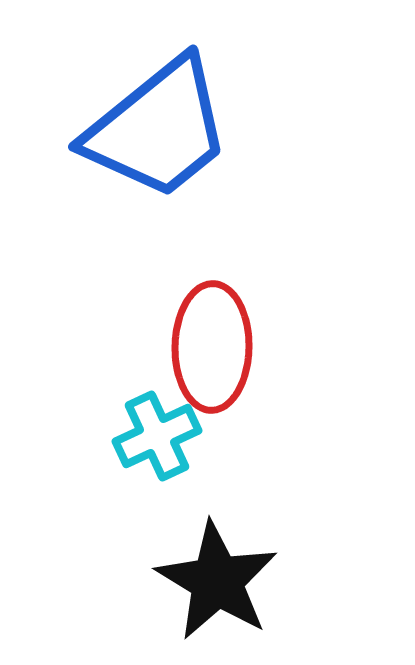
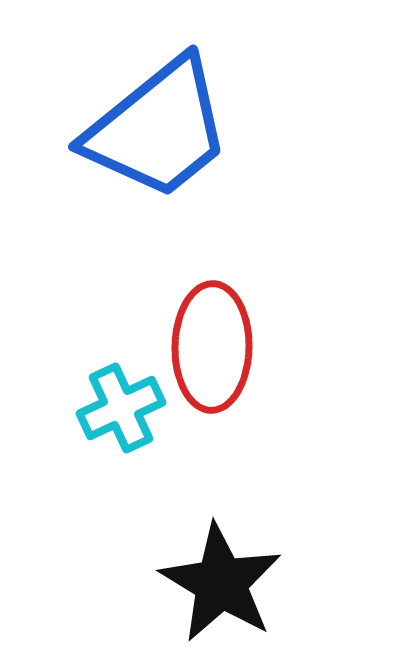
cyan cross: moved 36 px left, 28 px up
black star: moved 4 px right, 2 px down
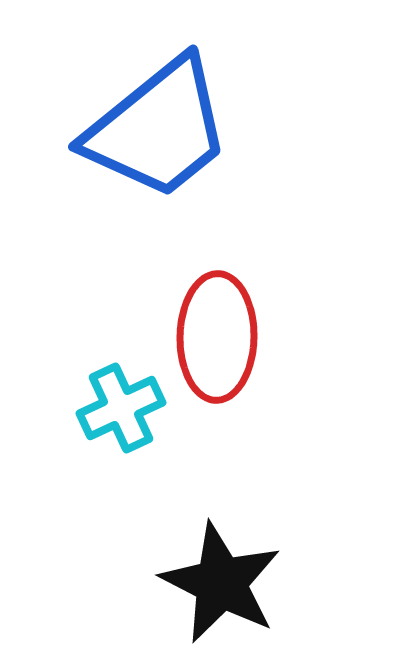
red ellipse: moved 5 px right, 10 px up
black star: rotated 4 degrees counterclockwise
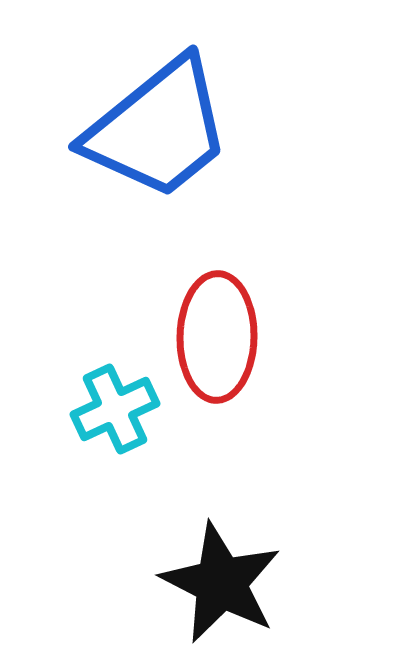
cyan cross: moved 6 px left, 1 px down
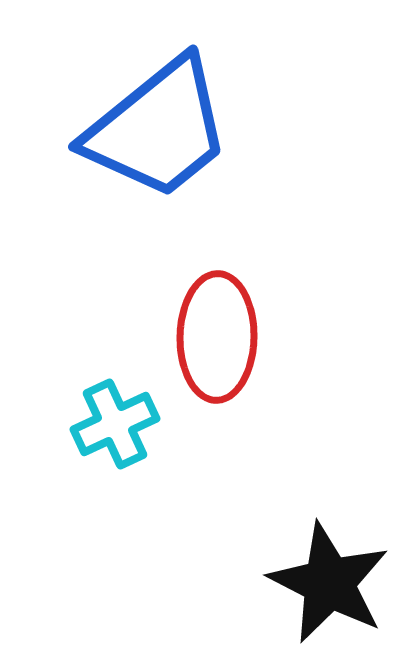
cyan cross: moved 15 px down
black star: moved 108 px right
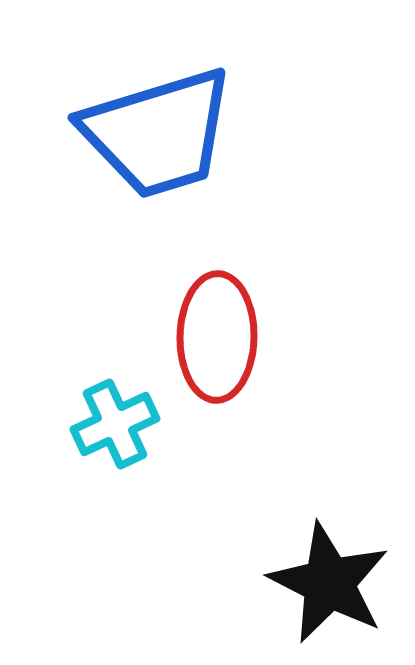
blue trapezoid: moved 4 px down; rotated 22 degrees clockwise
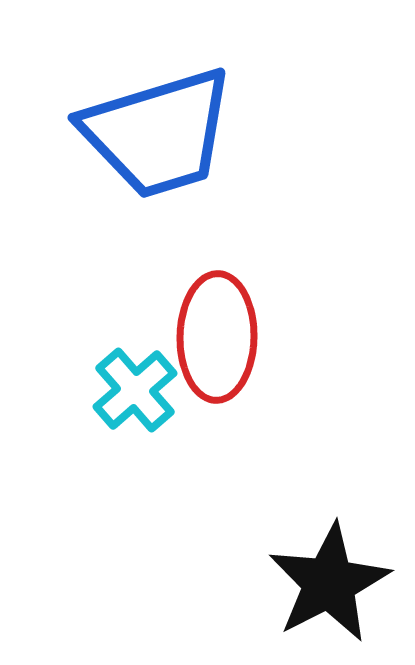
cyan cross: moved 20 px right, 34 px up; rotated 16 degrees counterclockwise
black star: rotated 18 degrees clockwise
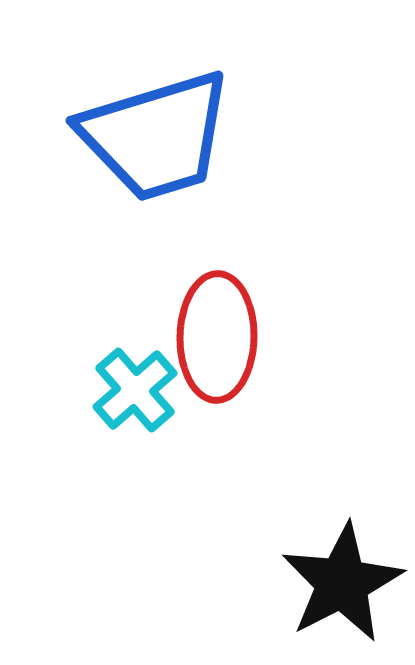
blue trapezoid: moved 2 px left, 3 px down
black star: moved 13 px right
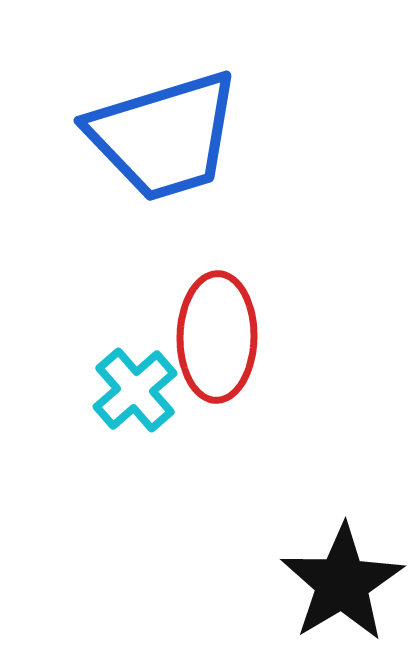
blue trapezoid: moved 8 px right
black star: rotated 4 degrees counterclockwise
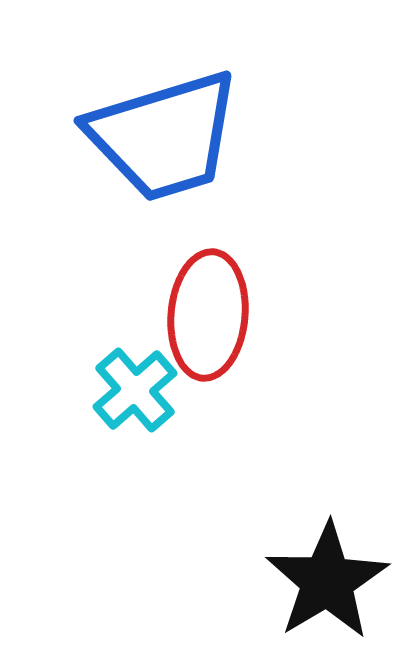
red ellipse: moved 9 px left, 22 px up; rotated 4 degrees clockwise
black star: moved 15 px left, 2 px up
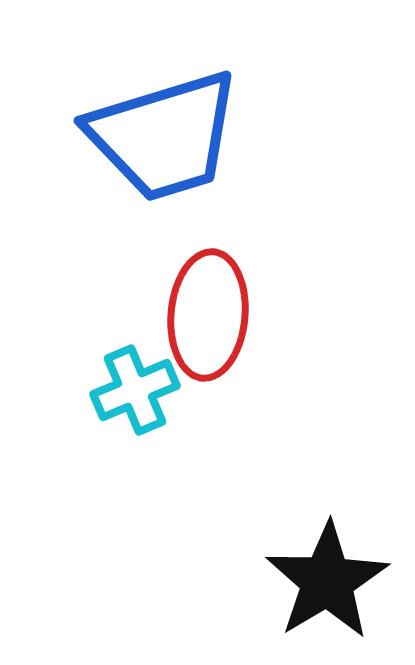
cyan cross: rotated 18 degrees clockwise
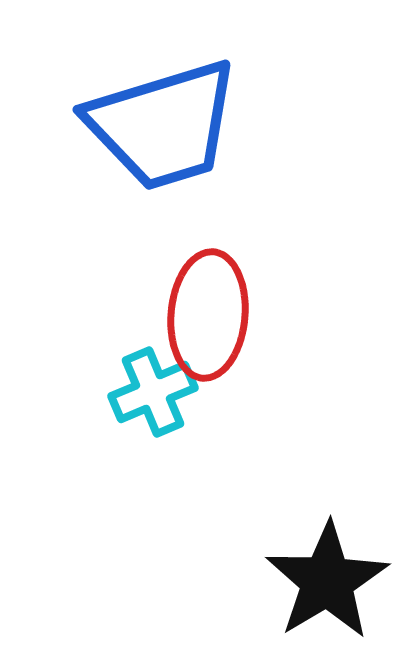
blue trapezoid: moved 1 px left, 11 px up
cyan cross: moved 18 px right, 2 px down
